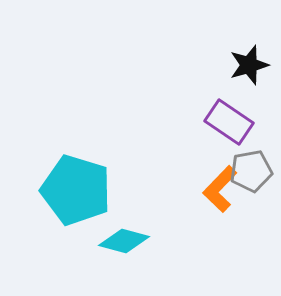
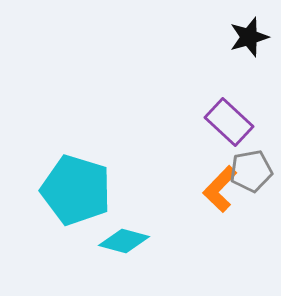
black star: moved 28 px up
purple rectangle: rotated 9 degrees clockwise
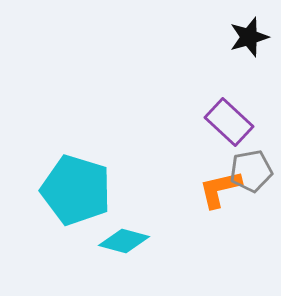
orange L-shape: rotated 33 degrees clockwise
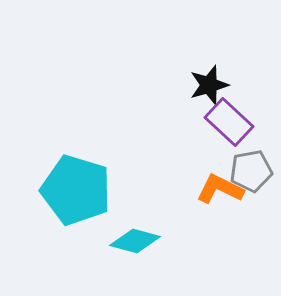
black star: moved 40 px left, 48 px down
orange L-shape: rotated 39 degrees clockwise
cyan diamond: moved 11 px right
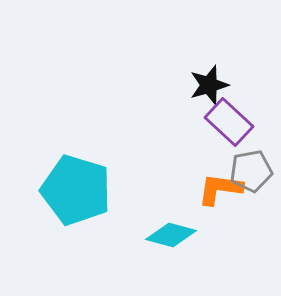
orange L-shape: rotated 18 degrees counterclockwise
cyan diamond: moved 36 px right, 6 px up
